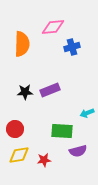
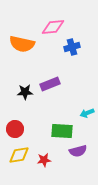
orange semicircle: rotated 100 degrees clockwise
purple rectangle: moved 6 px up
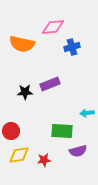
cyan arrow: rotated 16 degrees clockwise
red circle: moved 4 px left, 2 px down
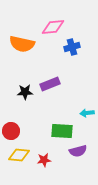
yellow diamond: rotated 15 degrees clockwise
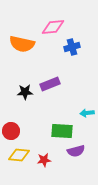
purple semicircle: moved 2 px left
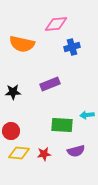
pink diamond: moved 3 px right, 3 px up
black star: moved 12 px left
cyan arrow: moved 2 px down
green rectangle: moved 6 px up
yellow diamond: moved 2 px up
red star: moved 6 px up
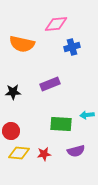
green rectangle: moved 1 px left, 1 px up
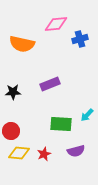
blue cross: moved 8 px right, 8 px up
cyan arrow: rotated 40 degrees counterclockwise
red star: rotated 16 degrees counterclockwise
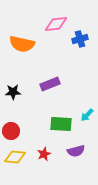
yellow diamond: moved 4 px left, 4 px down
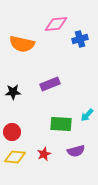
red circle: moved 1 px right, 1 px down
